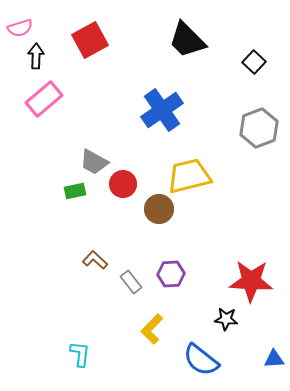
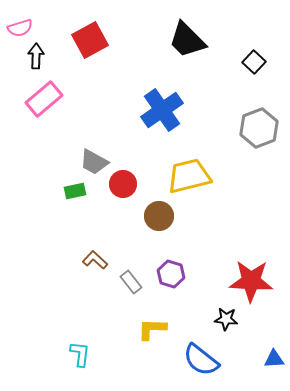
brown circle: moved 7 px down
purple hexagon: rotated 20 degrees clockwise
yellow L-shape: rotated 48 degrees clockwise
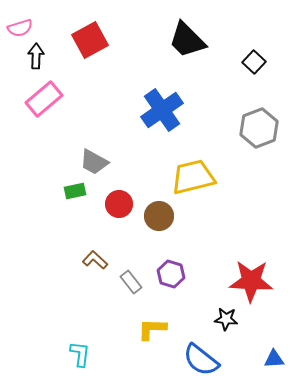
yellow trapezoid: moved 4 px right, 1 px down
red circle: moved 4 px left, 20 px down
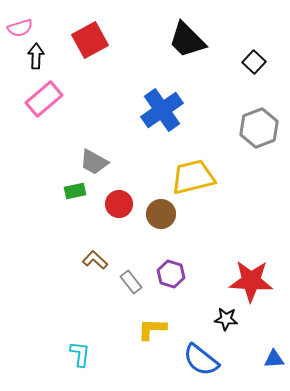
brown circle: moved 2 px right, 2 px up
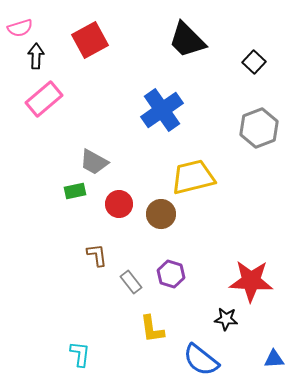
brown L-shape: moved 2 px right, 5 px up; rotated 40 degrees clockwise
yellow L-shape: rotated 100 degrees counterclockwise
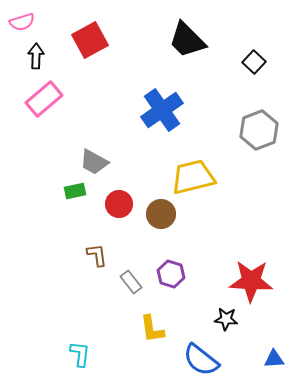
pink semicircle: moved 2 px right, 6 px up
gray hexagon: moved 2 px down
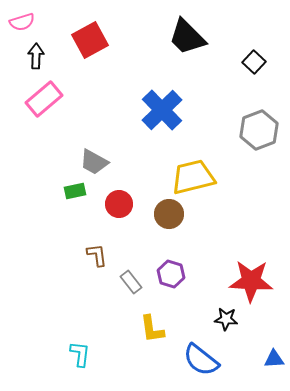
black trapezoid: moved 3 px up
blue cross: rotated 9 degrees counterclockwise
brown circle: moved 8 px right
